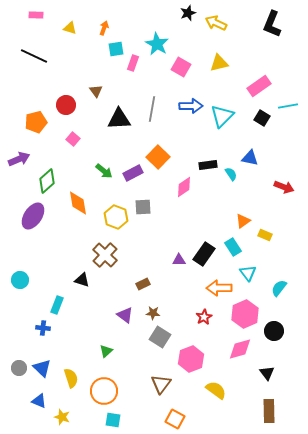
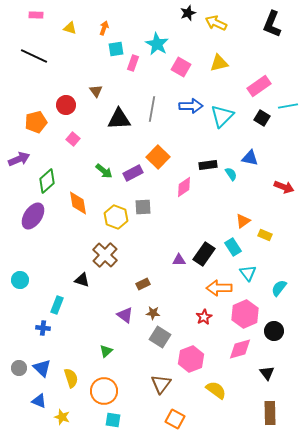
brown rectangle at (269, 411): moved 1 px right, 2 px down
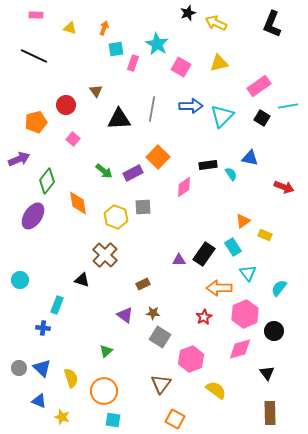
green diamond at (47, 181): rotated 10 degrees counterclockwise
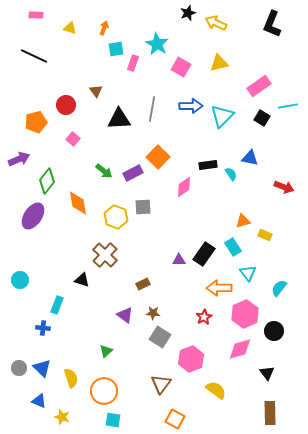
orange triangle at (243, 221): rotated 21 degrees clockwise
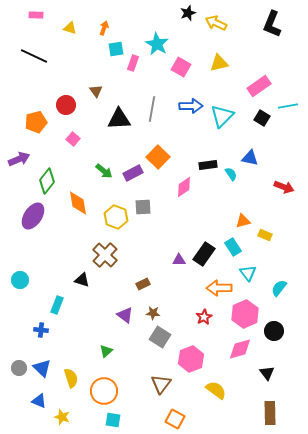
blue cross at (43, 328): moved 2 px left, 2 px down
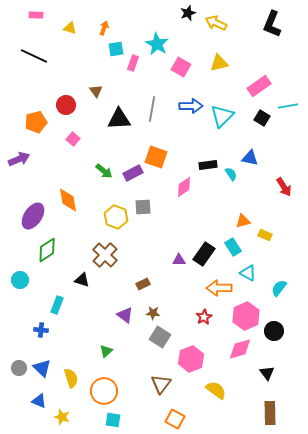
orange square at (158, 157): moved 2 px left; rotated 25 degrees counterclockwise
green diamond at (47, 181): moved 69 px down; rotated 20 degrees clockwise
red arrow at (284, 187): rotated 36 degrees clockwise
orange diamond at (78, 203): moved 10 px left, 3 px up
cyan triangle at (248, 273): rotated 24 degrees counterclockwise
pink hexagon at (245, 314): moved 1 px right, 2 px down
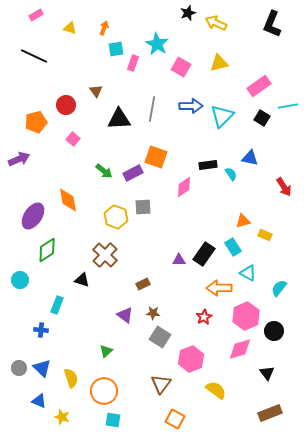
pink rectangle at (36, 15): rotated 32 degrees counterclockwise
brown rectangle at (270, 413): rotated 70 degrees clockwise
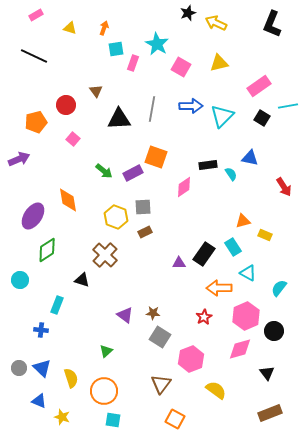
purple triangle at (179, 260): moved 3 px down
brown rectangle at (143, 284): moved 2 px right, 52 px up
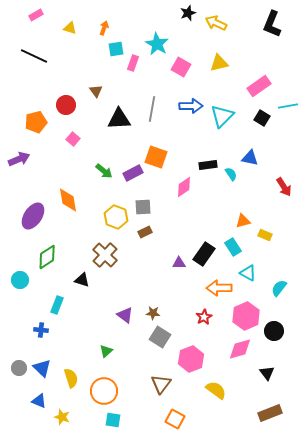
green diamond at (47, 250): moved 7 px down
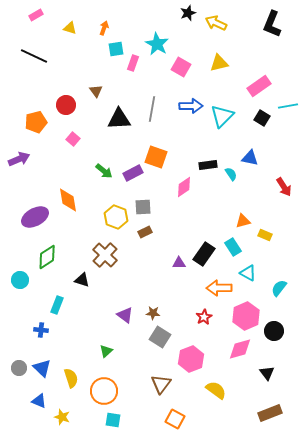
purple ellipse at (33, 216): moved 2 px right, 1 px down; rotated 28 degrees clockwise
